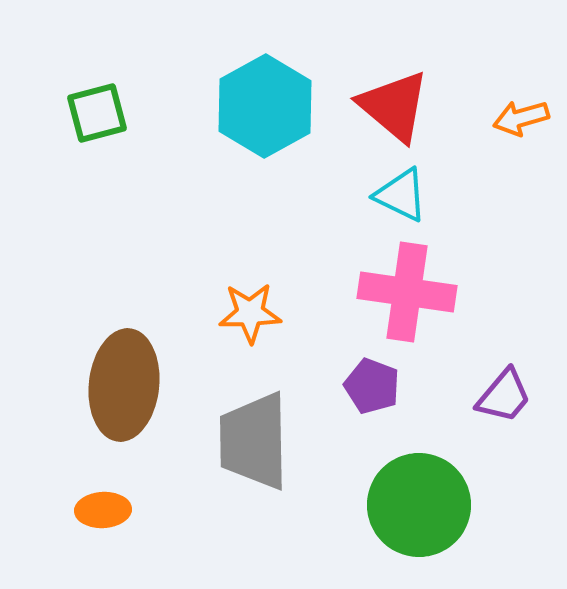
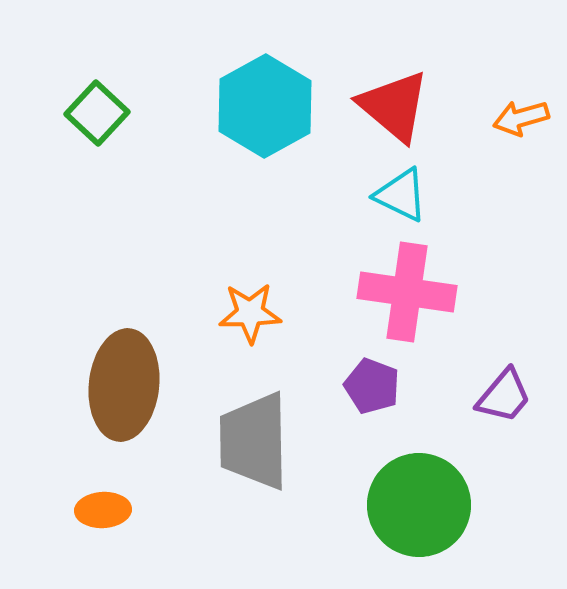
green square: rotated 32 degrees counterclockwise
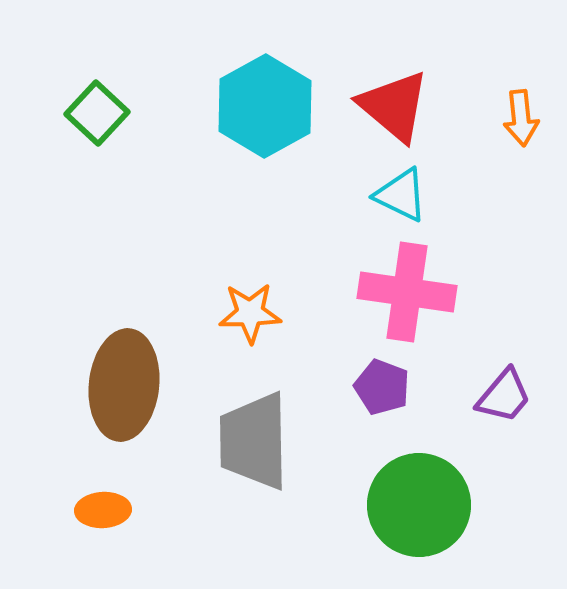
orange arrow: rotated 80 degrees counterclockwise
purple pentagon: moved 10 px right, 1 px down
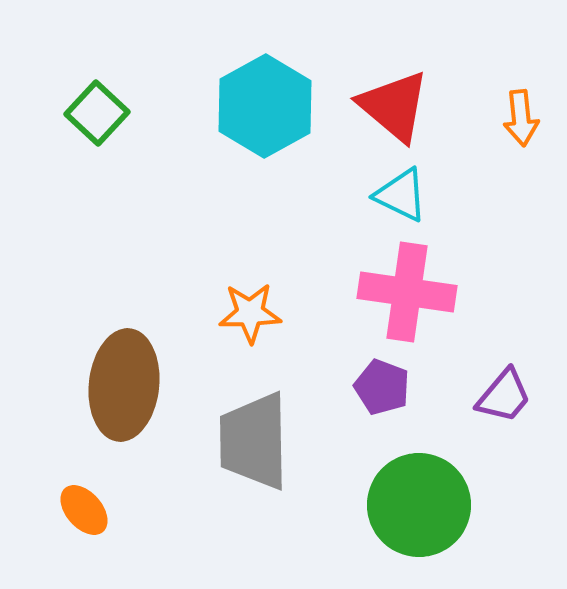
orange ellipse: moved 19 px left; rotated 52 degrees clockwise
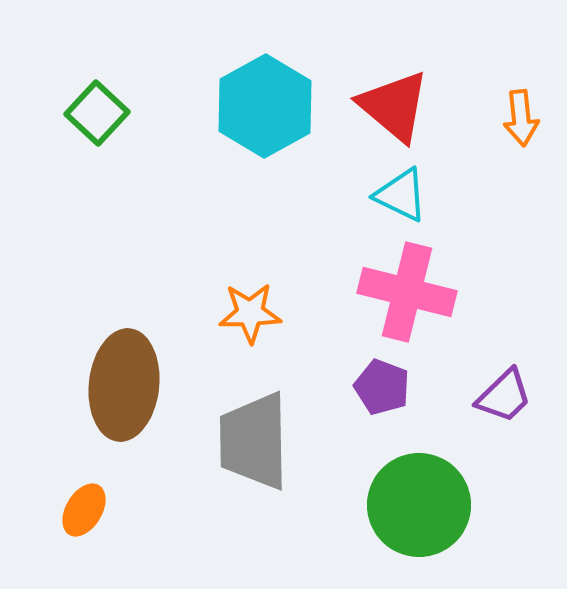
pink cross: rotated 6 degrees clockwise
purple trapezoid: rotated 6 degrees clockwise
orange ellipse: rotated 72 degrees clockwise
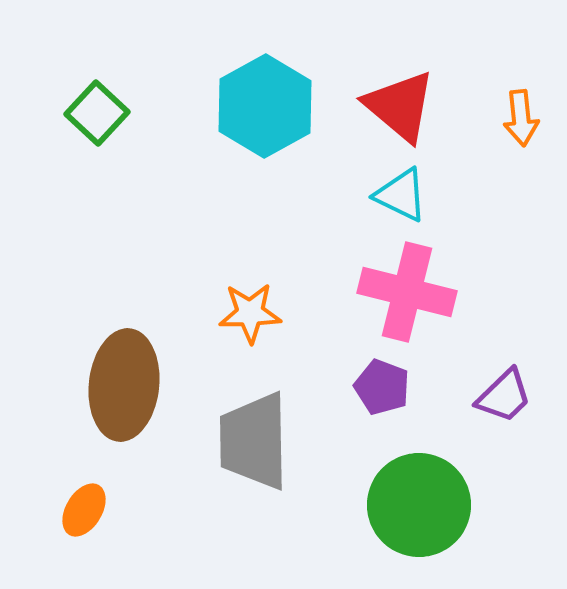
red triangle: moved 6 px right
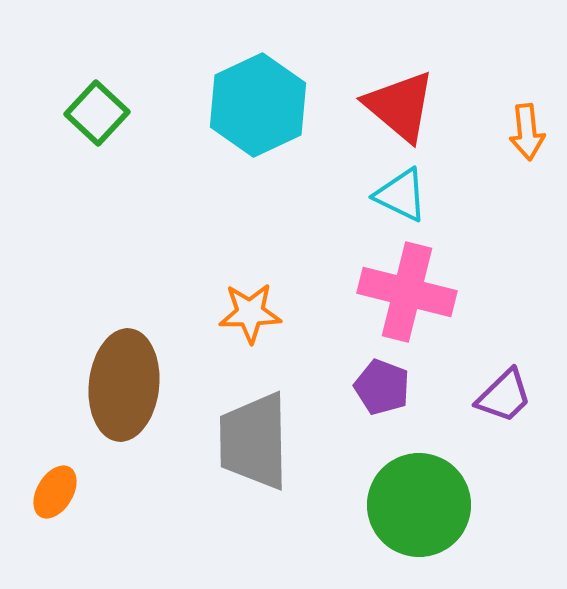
cyan hexagon: moved 7 px left, 1 px up; rotated 4 degrees clockwise
orange arrow: moved 6 px right, 14 px down
orange ellipse: moved 29 px left, 18 px up
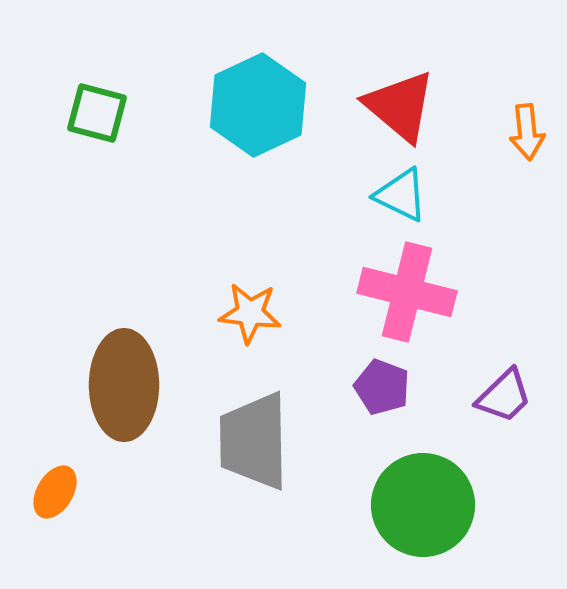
green square: rotated 28 degrees counterclockwise
orange star: rotated 8 degrees clockwise
brown ellipse: rotated 6 degrees counterclockwise
green circle: moved 4 px right
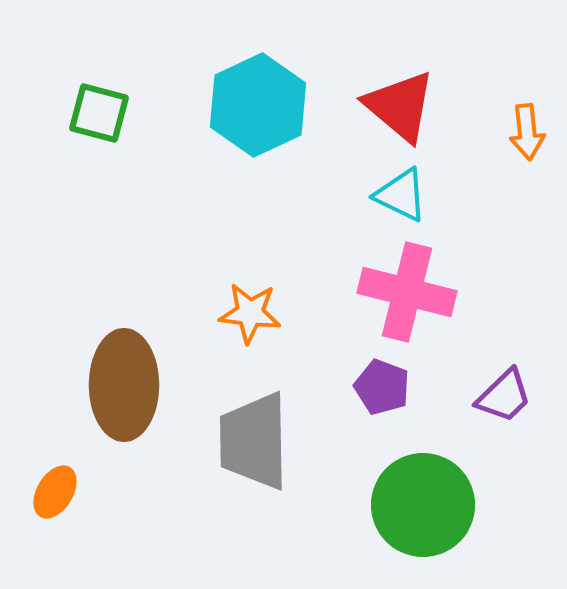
green square: moved 2 px right
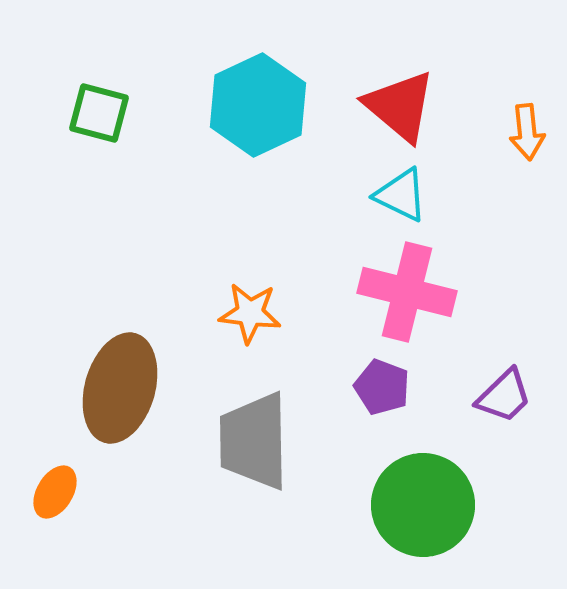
brown ellipse: moved 4 px left, 3 px down; rotated 16 degrees clockwise
